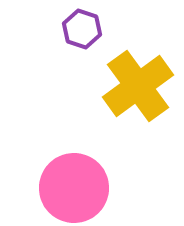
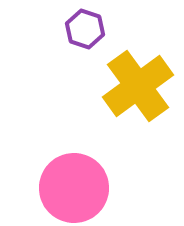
purple hexagon: moved 3 px right
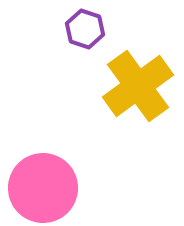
pink circle: moved 31 px left
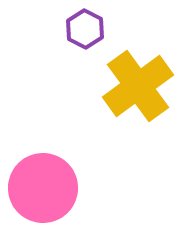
purple hexagon: rotated 9 degrees clockwise
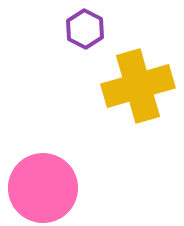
yellow cross: rotated 20 degrees clockwise
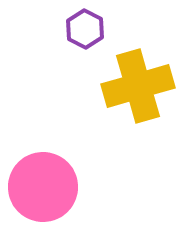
pink circle: moved 1 px up
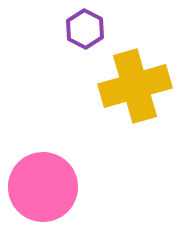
yellow cross: moved 3 px left
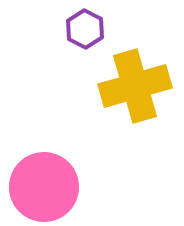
pink circle: moved 1 px right
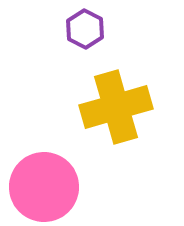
yellow cross: moved 19 px left, 21 px down
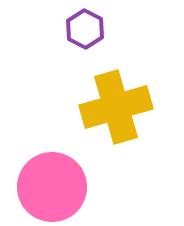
pink circle: moved 8 px right
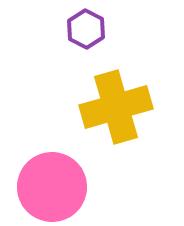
purple hexagon: moved 1 px right
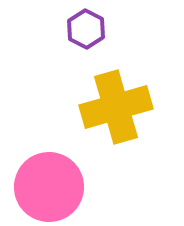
pink circle: moved 3 px left
